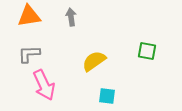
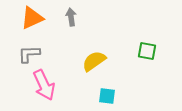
orange triangle: moved 3 px right, 2 px down; rotated 15 degrees counterclockwise
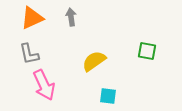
gray L-shape: rotated 100 degrees counterclockwise
cyan square: moved 1 px right
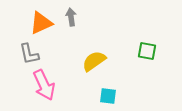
orange triangle: moved 9 px right, 5 px down
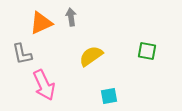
gray L-shape: moved 7 px left
yellow semicircle: moved 3 px left, 5 px up
cyan square: moved 1 px right; rotated 18 degrees counterclockwise
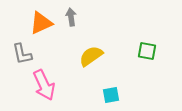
cyan square: moved 2 px right, 1 px up
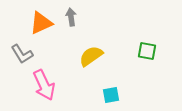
gray L-shape: rotated 20 degrees counterclockwise
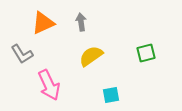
gray arrow: moved 10 px right, 5 px down
orange triangle: moved 2 px right
green square: moved 1 px left, 2 px down; rotated 24 degrees counterclockwise
pink arrow: moved 5 px right
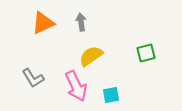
gray L-shape: moved 11 px right, 24 px down
pink arrow: moved 27 px right, 1 px down
